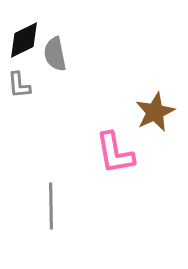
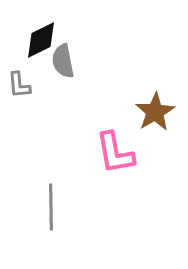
black diamond: moved 17 px right
gray semicircle: moved 8 px right, 7 px down
brown star: rotated 6 degrees counterclockwise
gray line: moved 1 px down
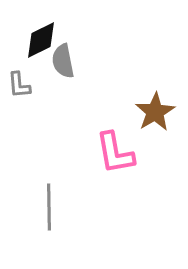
gray line: moved 2 px left
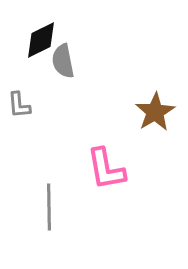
gray L-shape: moved 20 px down
pink L-shape: moved 9 px left, 16 px down
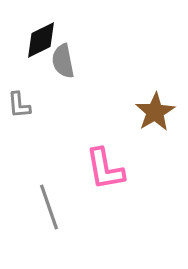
pink L-shape: moved 1 px left
gray line: rotated 18 degrees counterclockwise
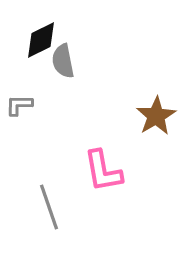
gray L-shape: rotated 96 degrees clockwise
brown star: moved 1 px right, 4 px down
pink L-shape: moved 2 px left, 2 px down
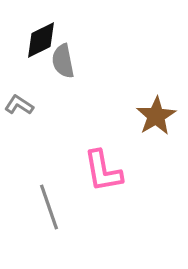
gray L-shape: rotated 32 degrees clockwise
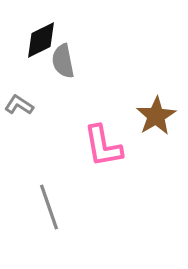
pink L-shape: moved 25 px up
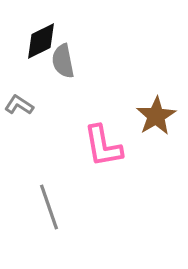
black diamond: moved 1 px down
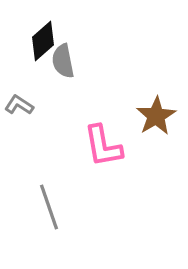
black diamond: moved 2 px right; rotated 15 degrees counterclockwise
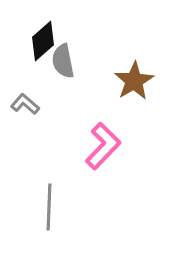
gray L-shape: moved 6 px right, 1 px up; rotated 8 degrees clockwise
brown star: moved 22 px left, 35 px up
pink L-shape: rotated 126 degrees counterclockwise
gray line: rotated 21 degrees clockwise
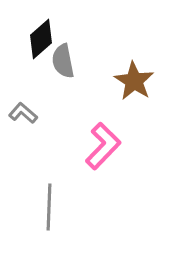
black diamond: moved 2 px left, 2 px up
brown star: rotated 9 degrees counterclockwise
gray L-shape: moved 2 px left, 9 px down
